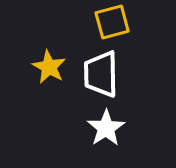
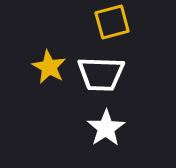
white trapezoid: rotated 87 degrees counterclockwise
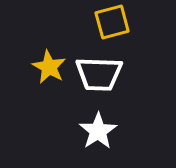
white trapezoid: moved 2 px left
white star: moved 8 px left, 3 px down
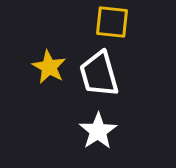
yellow square: rotated 21 degrees clockwise
white trapezoid: rotated 72 degrees clockwise
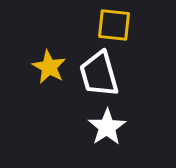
yellow square: moved 2 px right, 3 px down
white star: moved 9 px right, 4 px up
